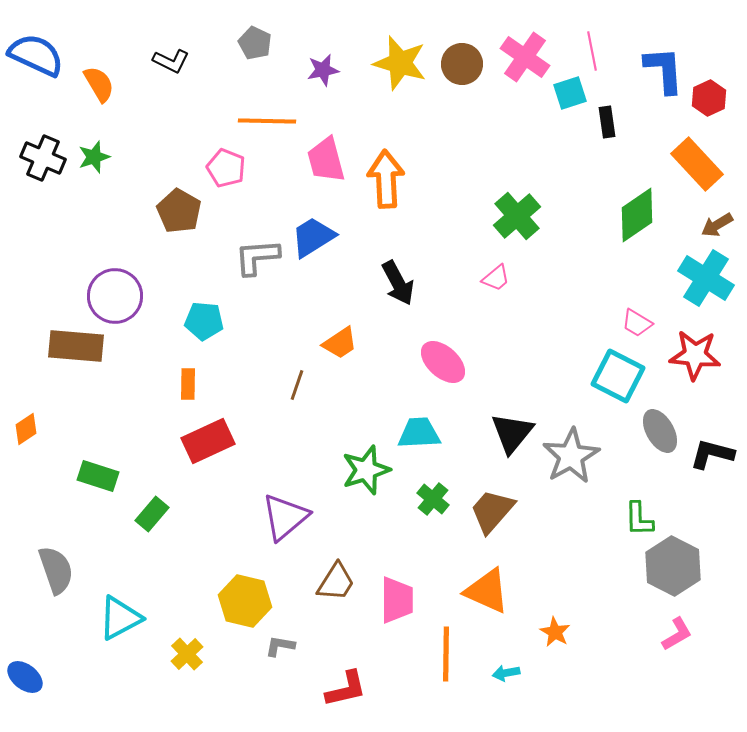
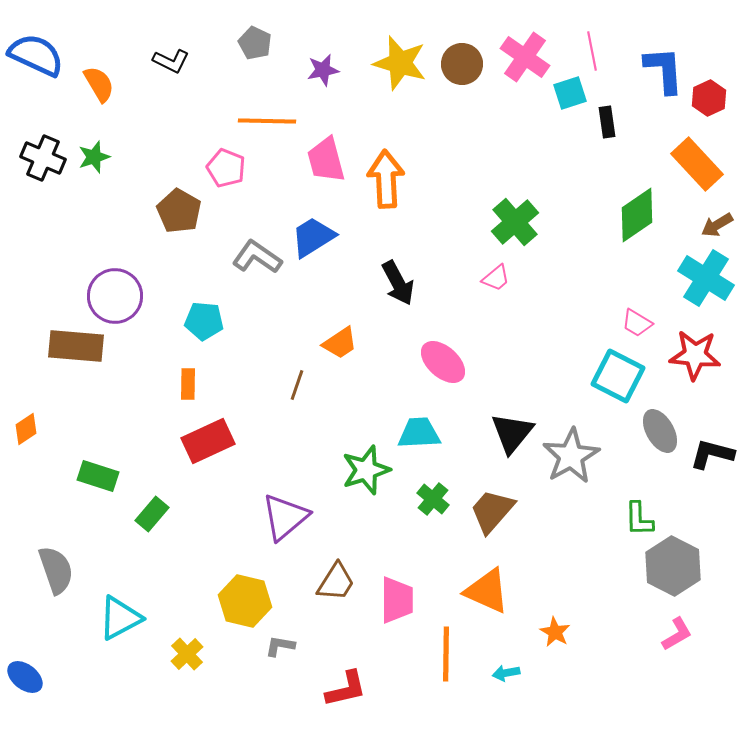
green cross at (517, 216): moved 2 px left, 6 px down
gray L-shape at (257, 257): rotated 39 degrees clockwise
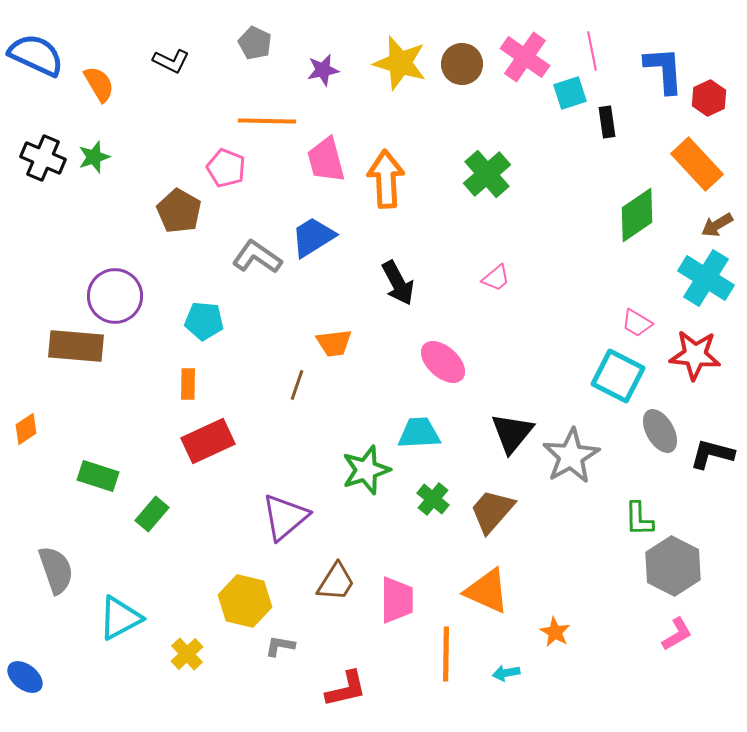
green cross at (515, 222): moved 28 px left, 48 px up
orange trapezoid at (340, 343): moved 6 px left; rotated 27 degrees clockwise
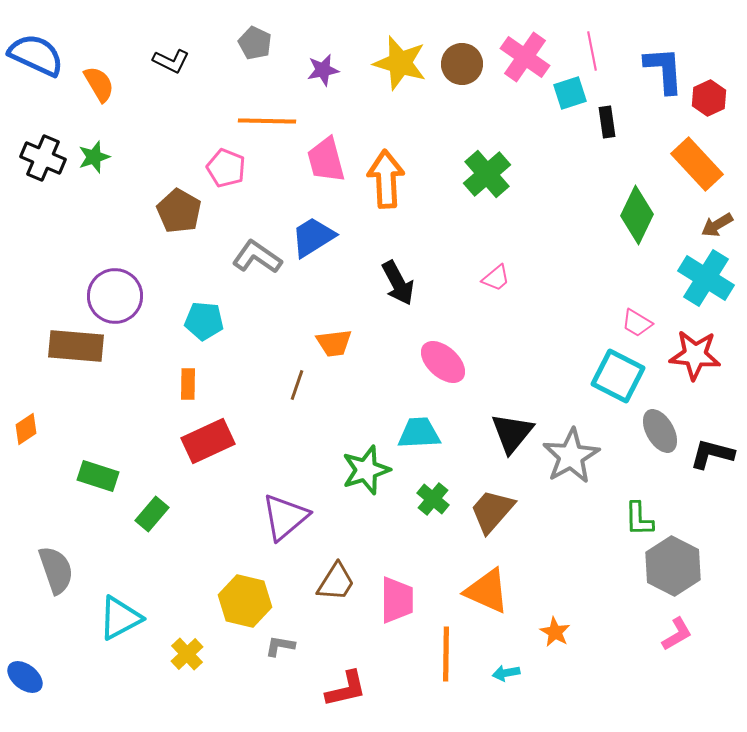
green diamond at (637, 215): rotated 30 degrees counterclockwise
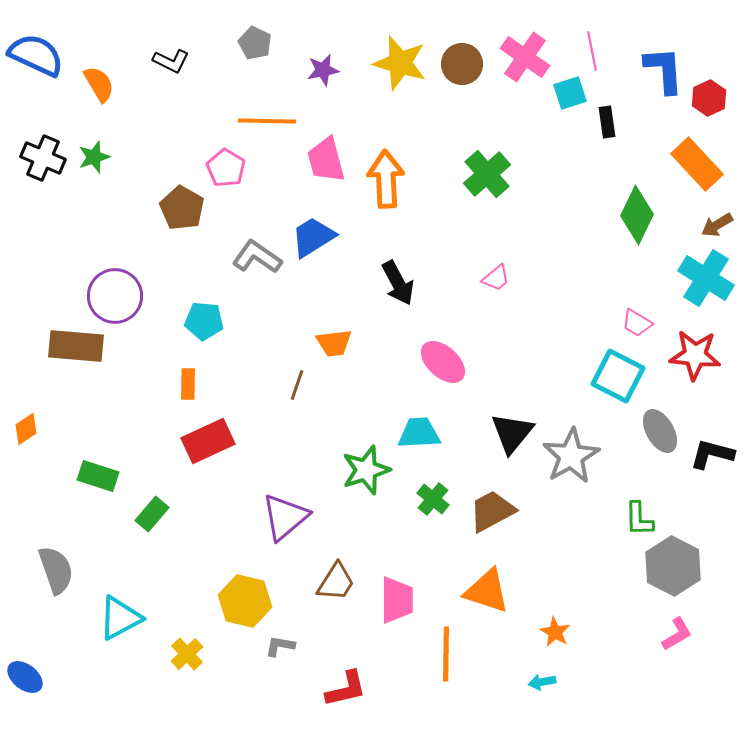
pink pentagon at (226, 168): rotated 9 degrees clockwise
brown pentagon at (179, 211): moved 3 px right, 3 px up
brown trapezoid at (492, 511): rotated 21 degrees clockwise
orange triangle at (487, 591): rotated 6 degrees counterclockwise
cyan arrow at (506, 673): moved 36 px right, 9 px down
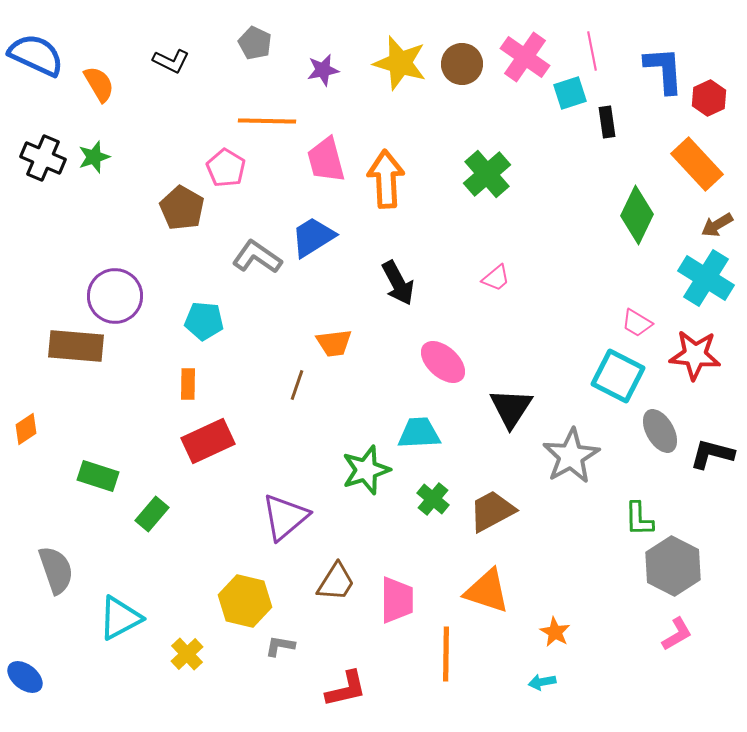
black triangle at (512, 433): moved 1 px left, 25 px up; rotated 6 degrees counterclockwise
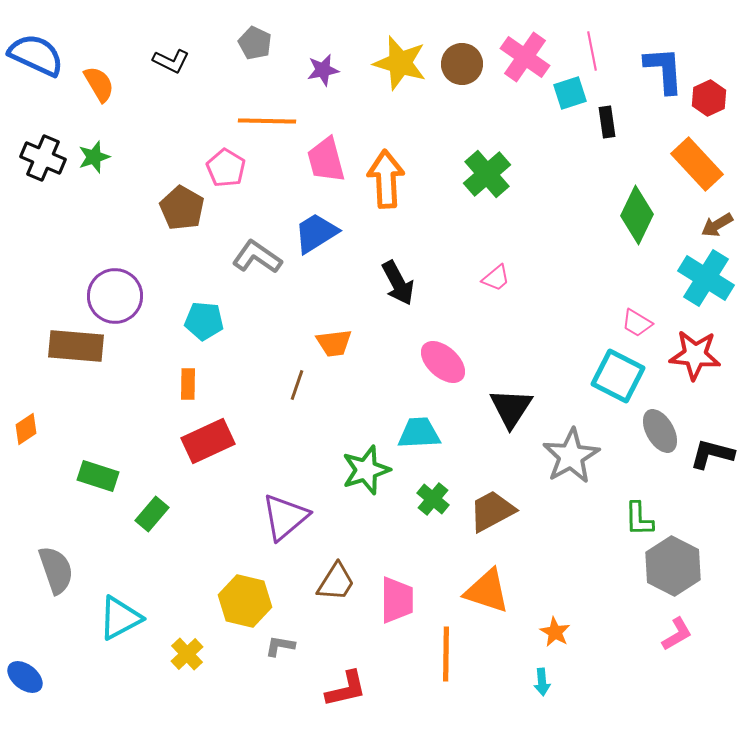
blue trapezoid at (313, 237): moved 3 px right, 4 px up
cyan arrow at (542, 682): rotated 84 degrees counterclockwise
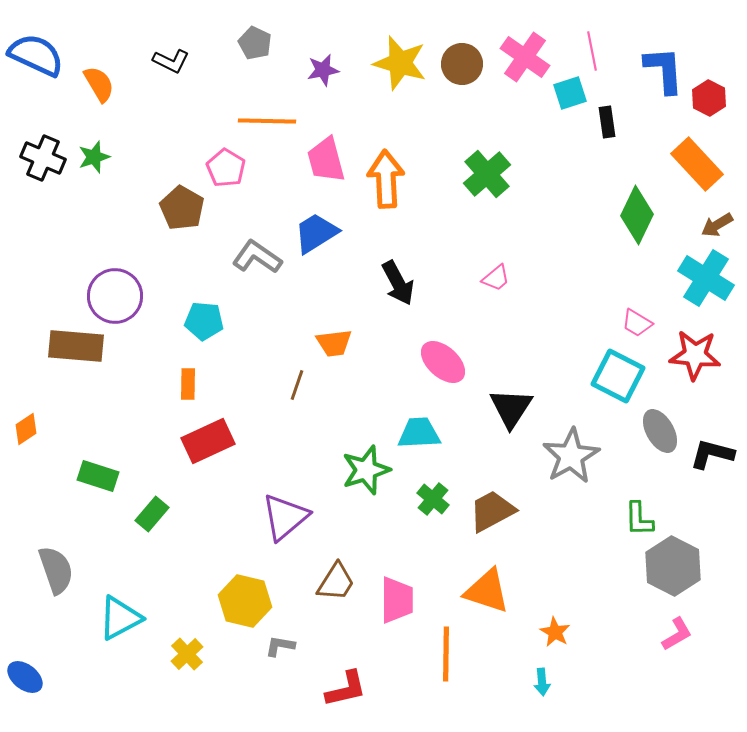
red hexagon at (709, 98): rotated 8 degrees counterclockwise
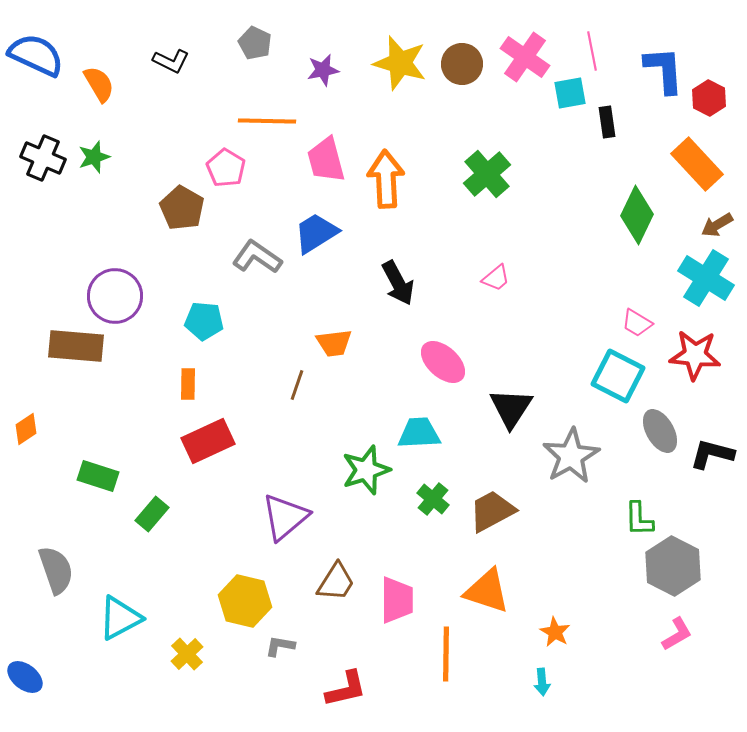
cyan square at (570, 93): rotated 8 degrees clockwise
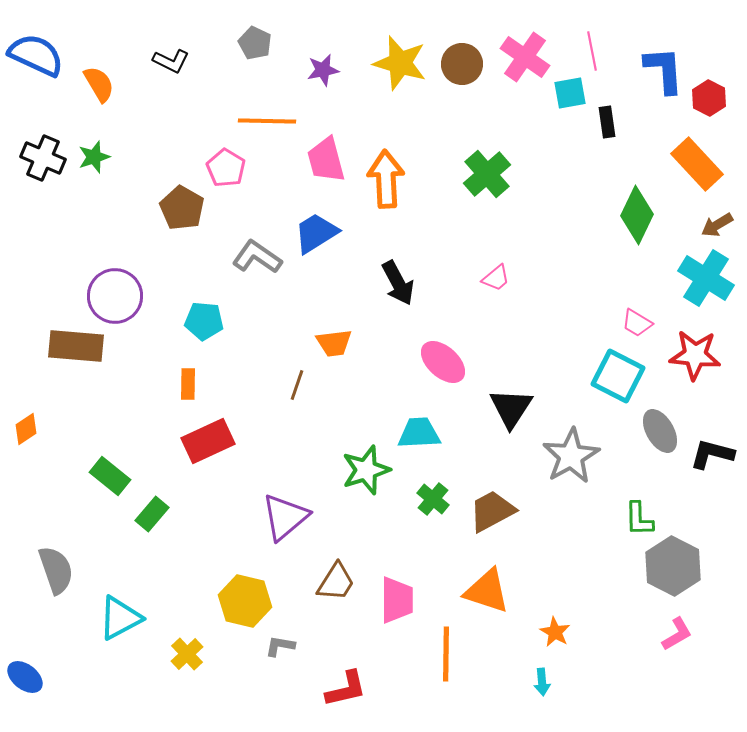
green rectangle at (98, 476): moved 12 px right; rotated 21 degrees clockwise
